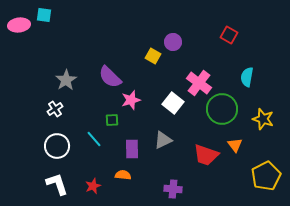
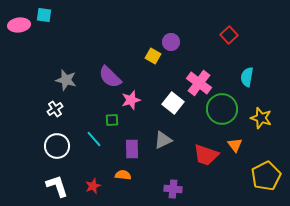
red square: rotated 18 degrees clockwise
purple circle: moved 2 px left
gray star: rotated 25 degrees counterclockwise
yellow star: moved 2 px left, 1 px up
white L-shape: moved 2 px down
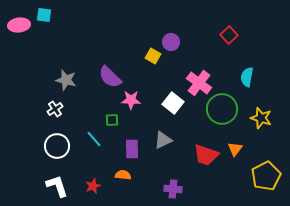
pink star: rotated 18 degrees clockwise
orange triangle: moved 4 px down; rotated 14 degrees clockwise
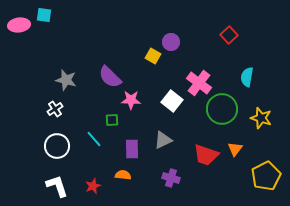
white square: moved 1 px left, 2 px up
purple cross: moved 2 px left, 11 px up; rotated 12 degrees clockwise
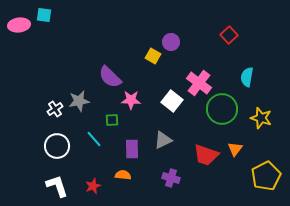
gray star: moved 13 px right, 21 px down; rotated 25 degrees counterclockwise
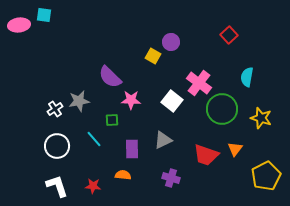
red star: rotated 28 degrees clockwise
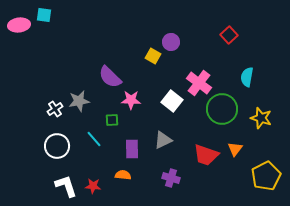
white L-shape: moved 9 px right
